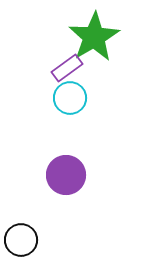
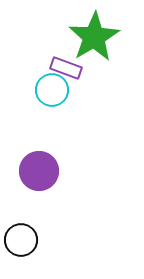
purple rectangle: moved 1 px left; rotated 56 degrees clockwise
cyan circle: moved 18 px left, 8 px up
purple circle: moved 27 px left, 4 px up
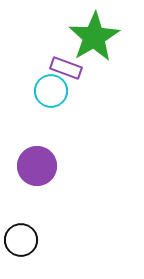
cyan circle: moved 1 px left, 1 px down
purple circle: moved 2 px left, 5 px up
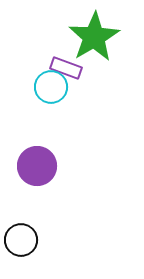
cyan circle: moved 4 px up
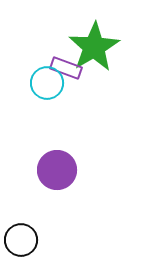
green star: moved 10 px down
cyan circle: moved 4 px left, 4 px up
purple circle: moved 20 px right, 4 px down
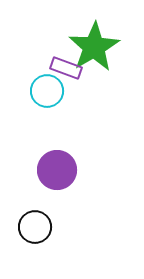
cyan circle: moved 8 px down
black circle: moved 14 px right, 13 px up
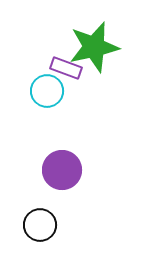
green star: rotated 18 degrees clockwise
purple circle: moved 5 px right
black circle: moved 5 px right, 2 px up
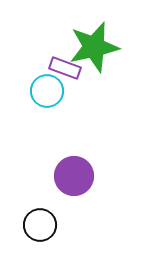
purple rectangle: moved 1 px left
purple circle: moved 12 px right, 6 px down
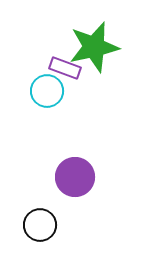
purple circle: moved 1 px right, 1 px down
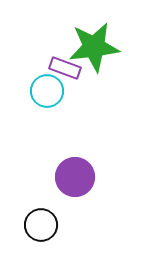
green star: rotated 6 degrees clockwise
black circle: moved 1 px right
